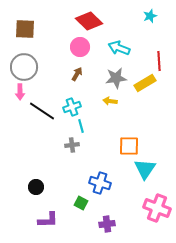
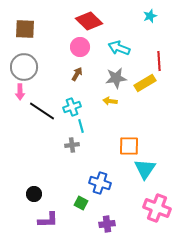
black circle: moved 2 px left, 7 px down
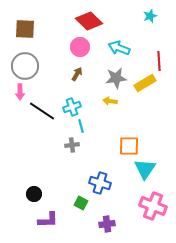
gray circle: moved 1 px right, 1 px up
pink cross: moved 4 px left, 2 px up
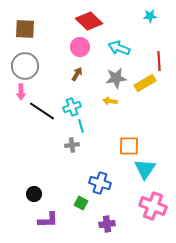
cyan star: rotated 16 degrees clockwise
pink arrow: moved 1 px right
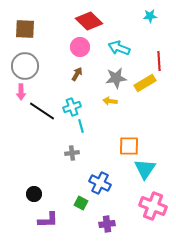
gray cross: moved 8 px down
blue cross: rotated 10 degrees clockwise
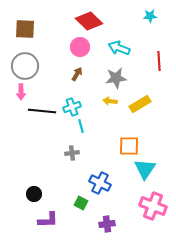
yellow rectangle: moved 5 px left, 21 px down
black line: rotated 28 degrees counterclockwise
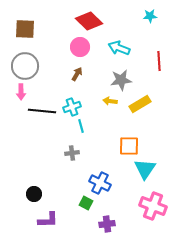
gray star: moved 5 px right, 2 px down
green square: moved 5 px right
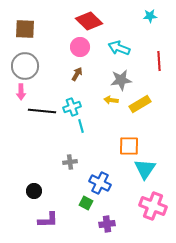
yellow arrow: moved 1 px right, 1 px up
gray cross: moved 2 px left, 9 px down
black circle: moved 3 px up
